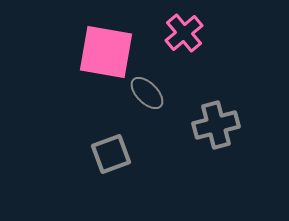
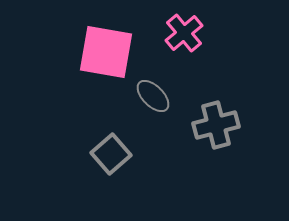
gray ellipse: moved 6 px right, 3 px down
gray square: rotated 21 degrees counterclockwise
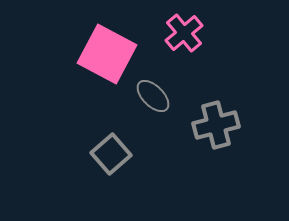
pink square: moved 1 px right, 2 px down; rotated 18 degrees clockwise
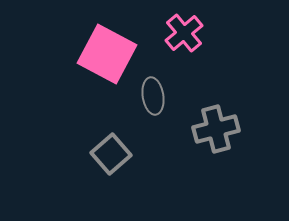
gray ellipse: rotated 36 degrees clockwise
gray cross: moved 4 px down
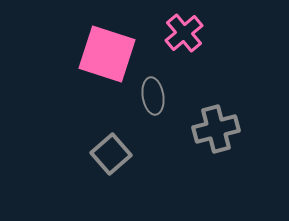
pink square: rotated 10 degrees counterclockwise
